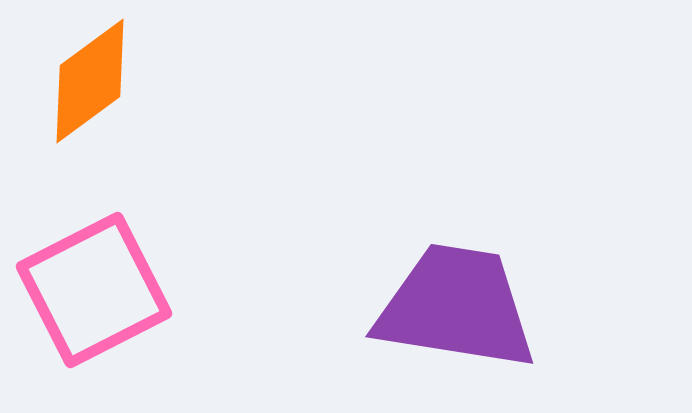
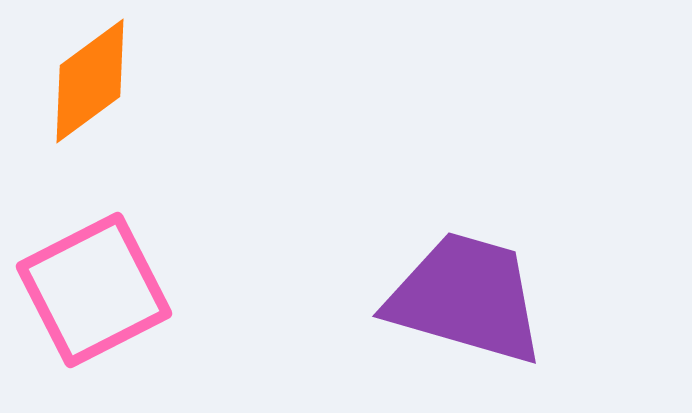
purple trapezoid: moved 10 px right, 9 px up; rotated 7 degrees clockwise
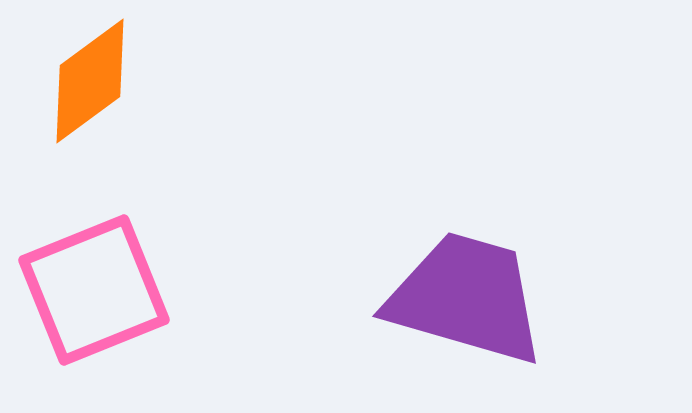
pink square: rotated 5 degrees clockwise
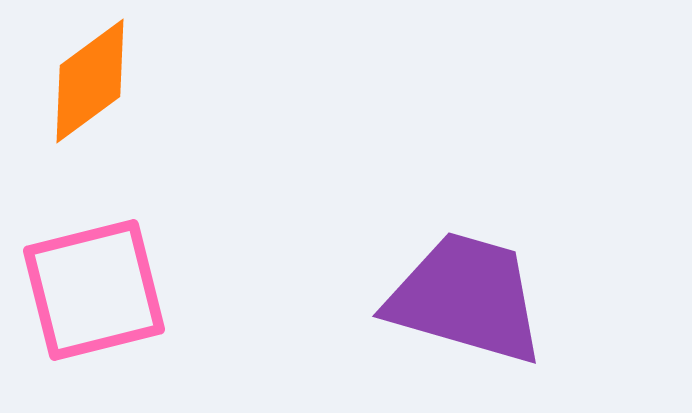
pink square: rotated 8 degrees clockwise
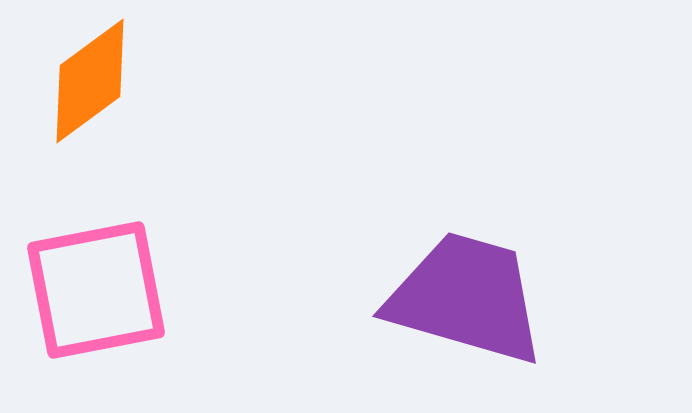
pink square: moved 2 px right; rotated 3 degrees clockwise
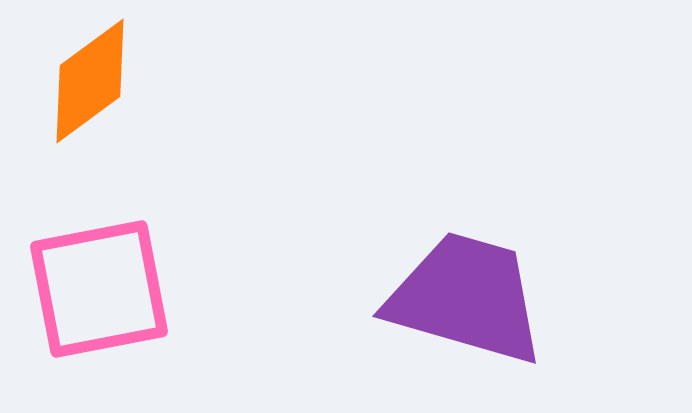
pink square: moved 3 px right, 1 px up
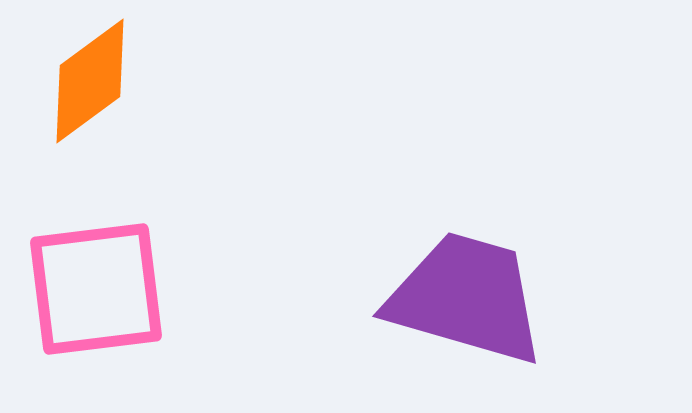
pink square: moved 3 px left; rotated 4 degrees clockwise
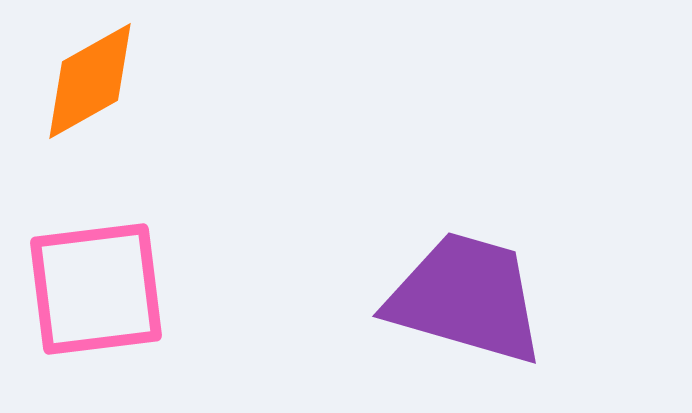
orange diamond: rotated 7 degrees clockwise
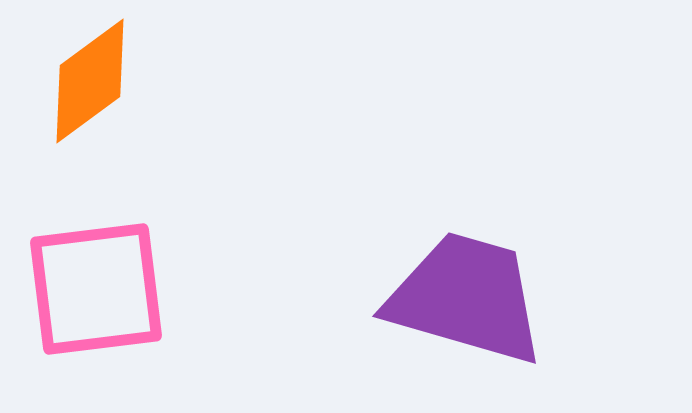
orange diamond: rotated 7 degrees counterclockwise
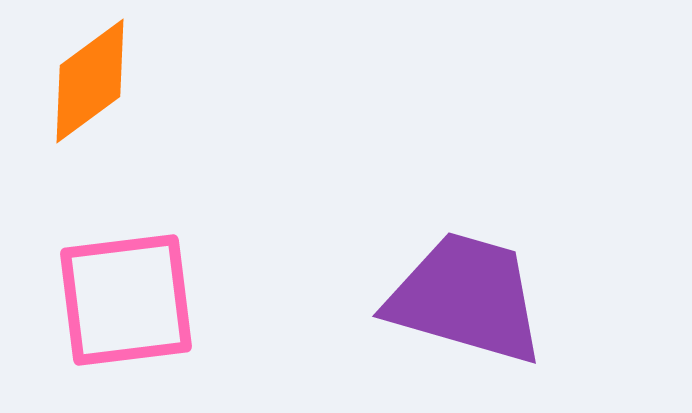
pink square: moved 30 px right, 11 px down
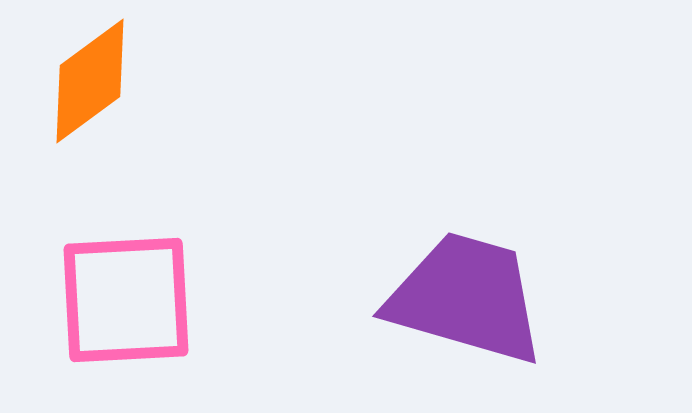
pink square: rotated 4 degrees clockwise
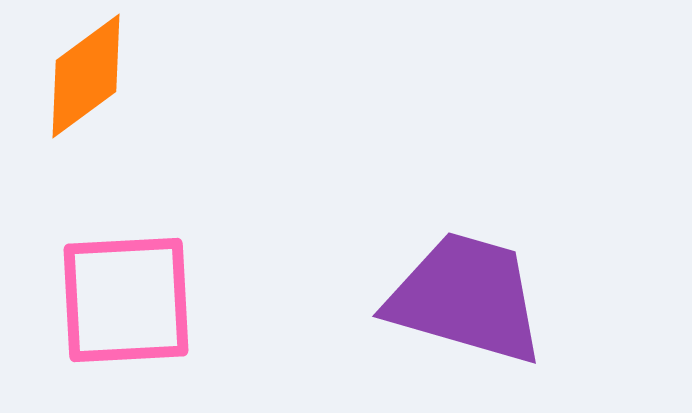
orange diamond: moved 4 px left, 5 px up
